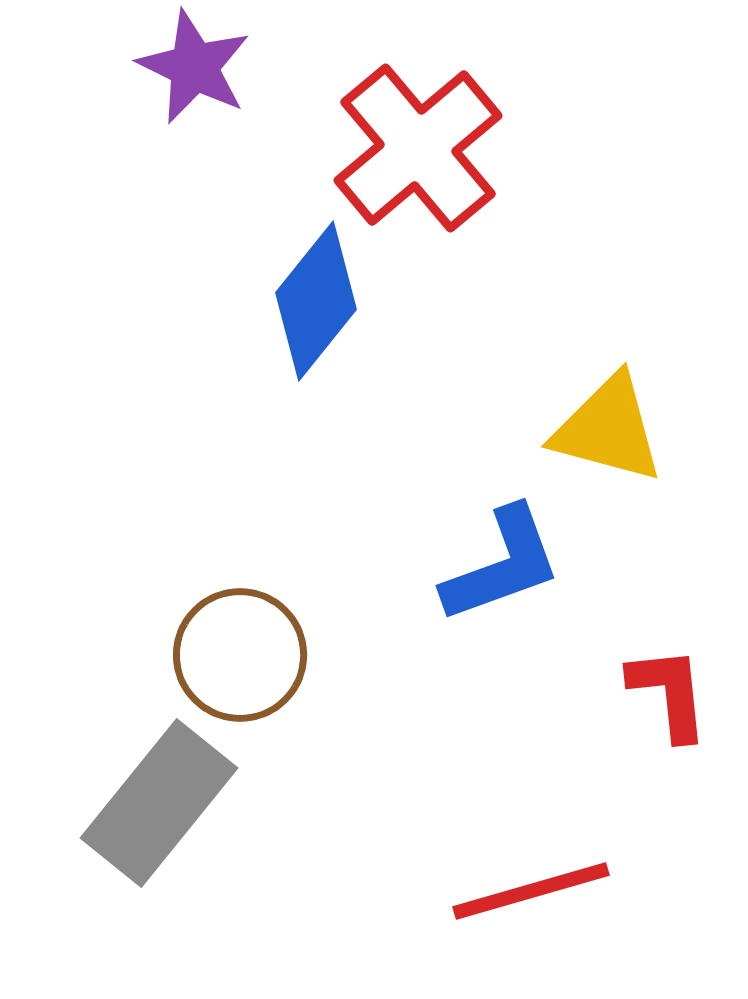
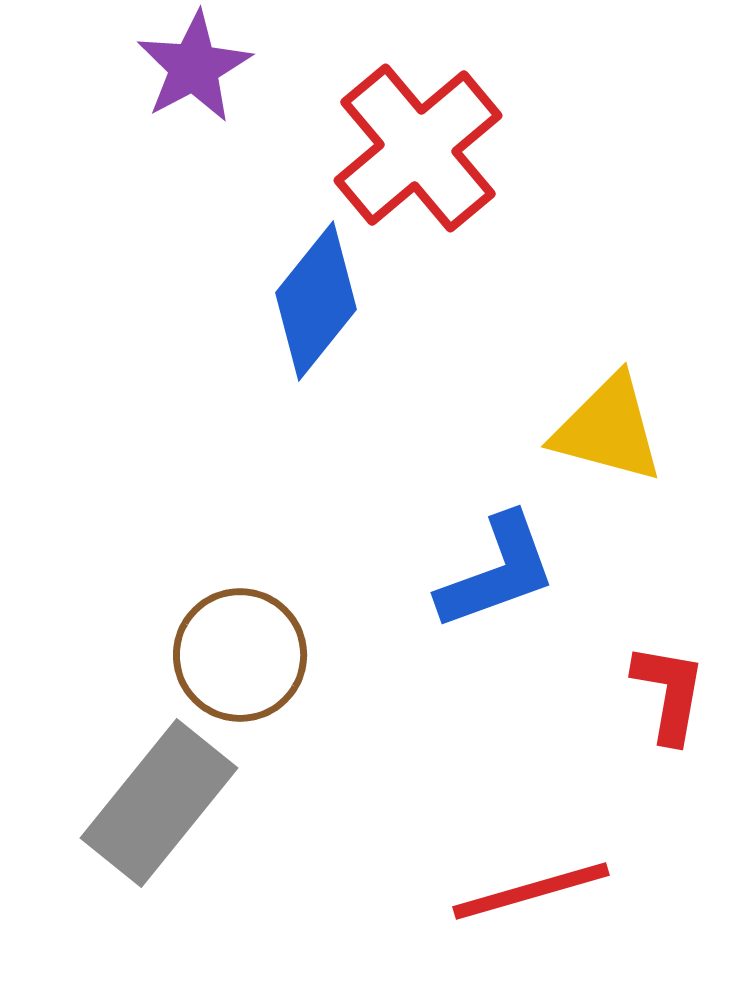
purple star: rotated 18 degrees clockwise
blue L-shape: moved 5 px left, 7 px down
red L-shape: rotated 16 degrees clockwise
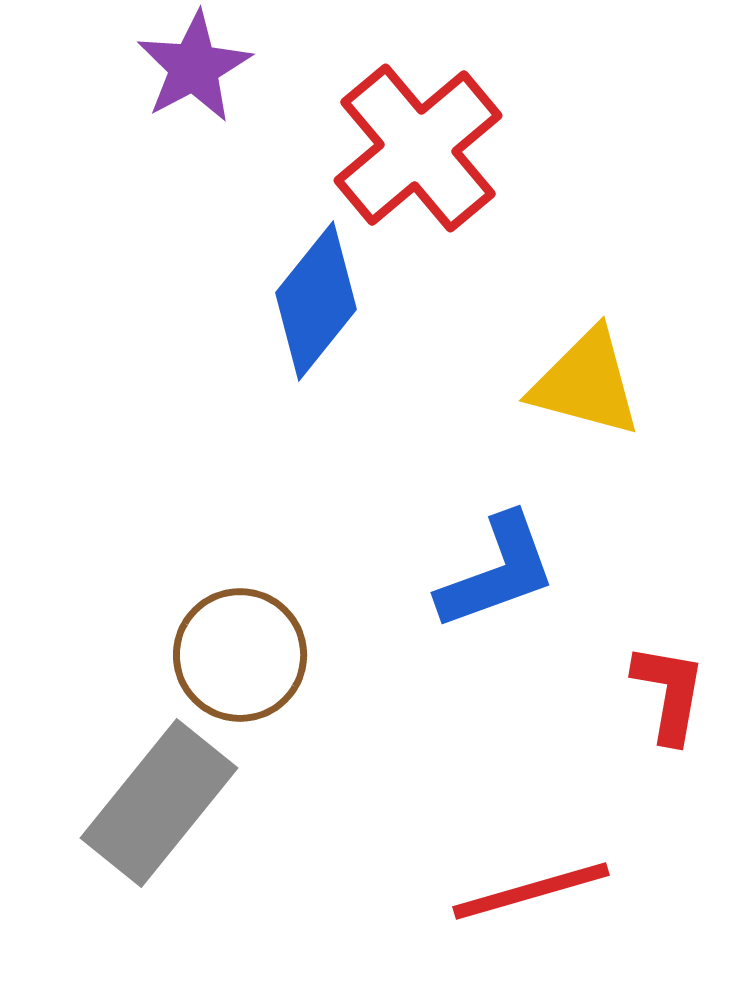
yellow triangle: moved 22 px left, 46 px up
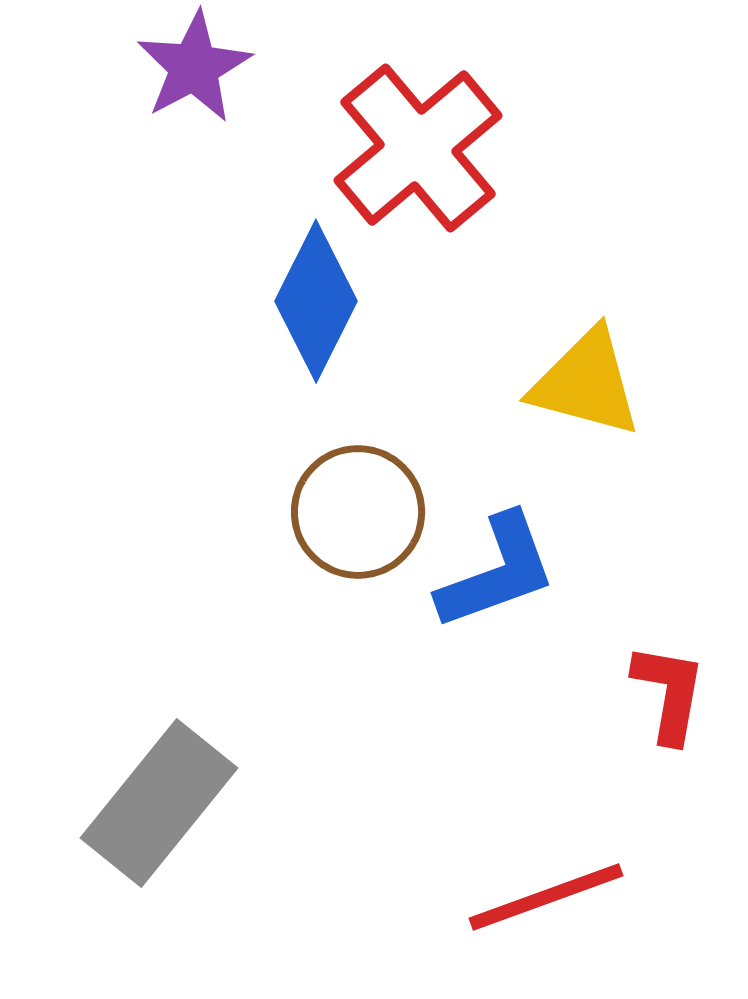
blue diamond: rotated 12 degrees counterclockwise
brown circle: moved 118 px right, 143 px up
red line: moved 15 px right, 6 px down; rotated 4 degrees counterclockwise
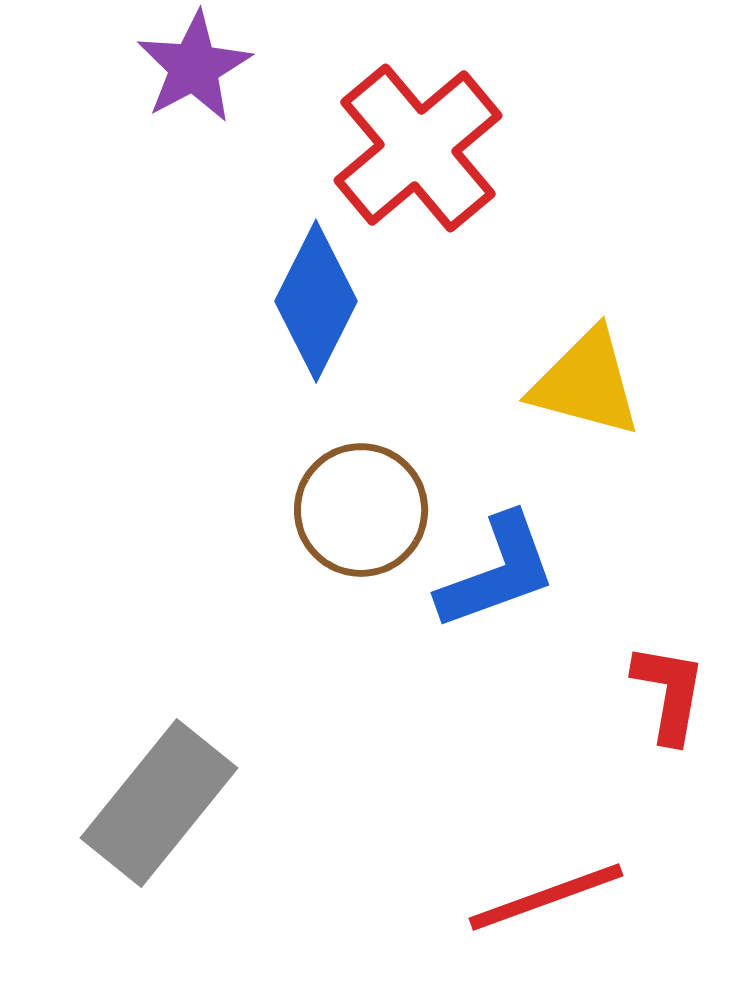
brown circle: moved 3 px right, 2 px up
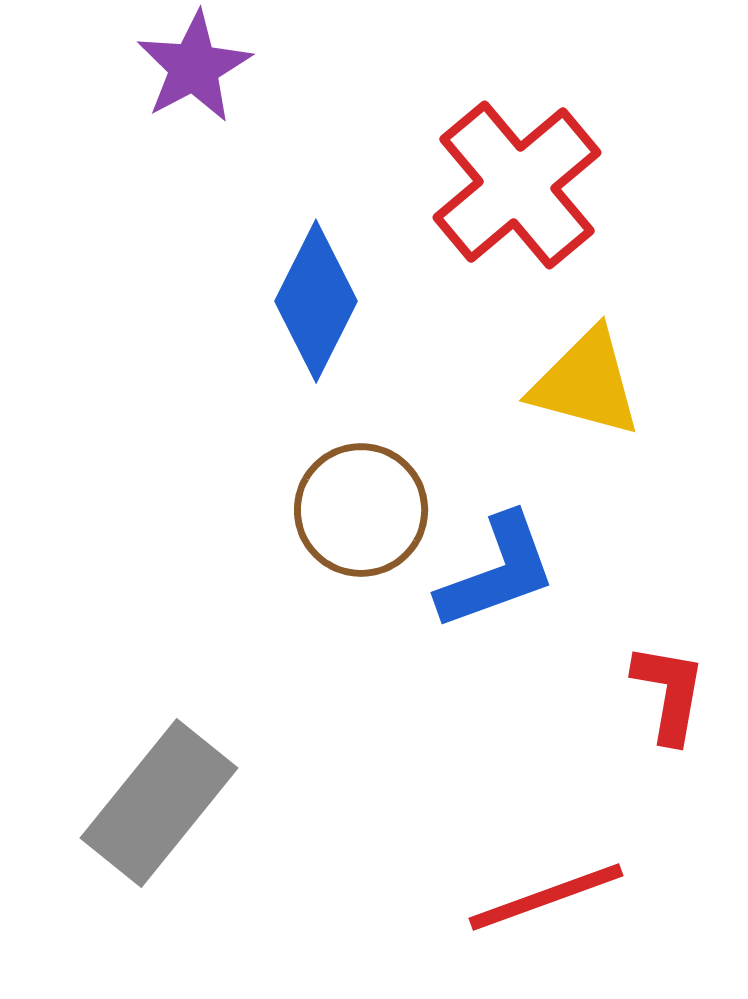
red cross: moved 99 px right, 37 px down
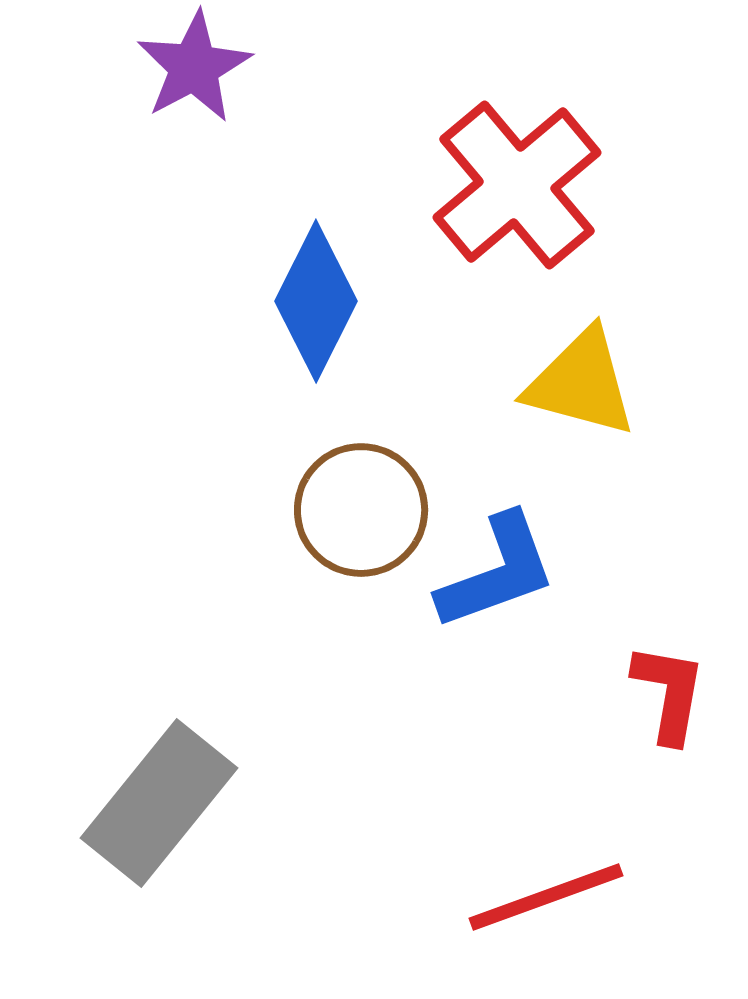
yellow triangle: moved 5 px left
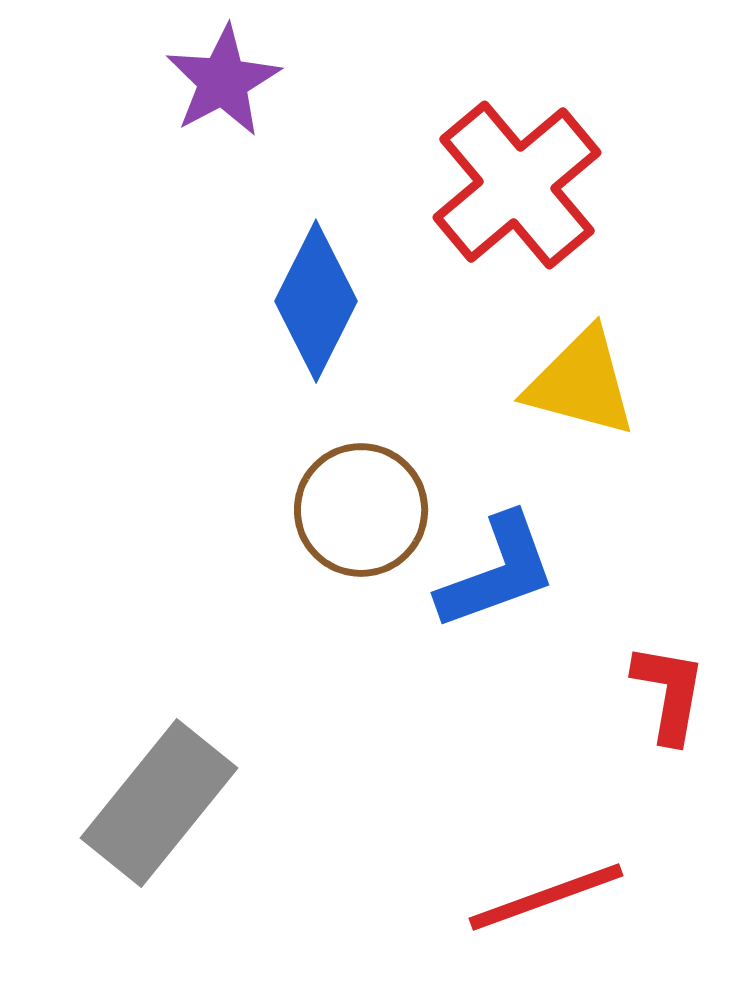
purple star: moved 29 px right, 14 px down
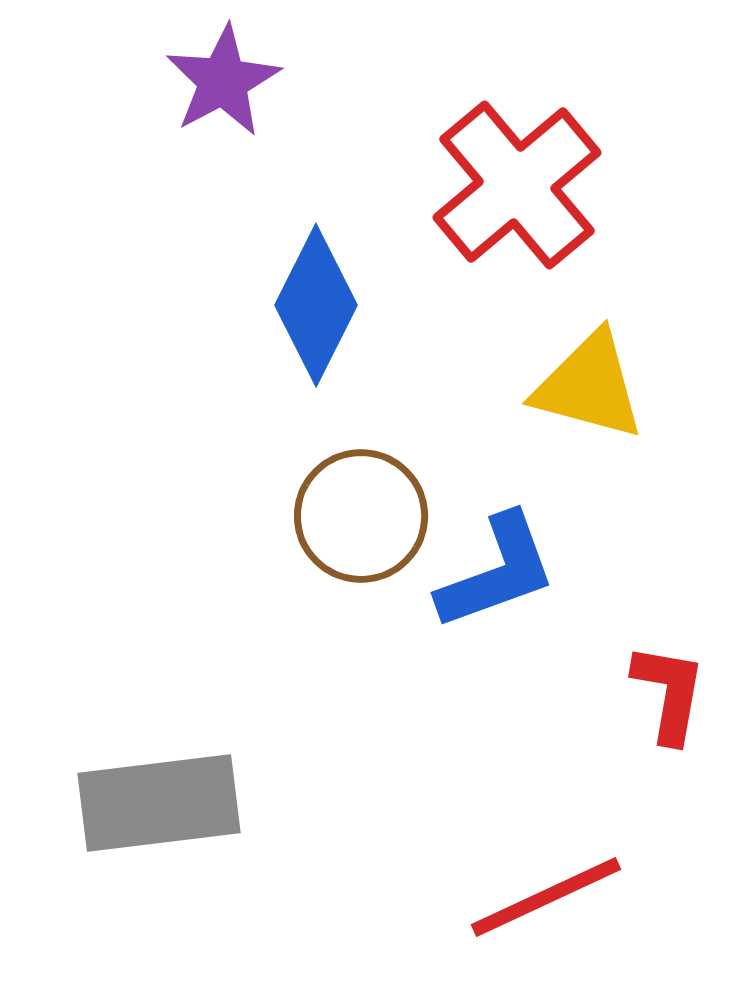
blue diamond: moved 4 px down
yellow triangle: moved 8 px right, 3 px down
brown circle: moved 6 px down
gray rectangle: rotated 44 degrees clockwise
red line: rotated 5 degrees counterclockwise
